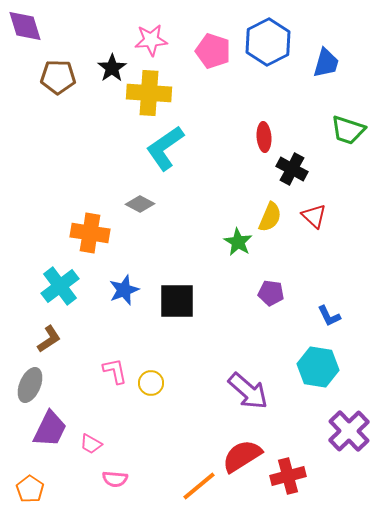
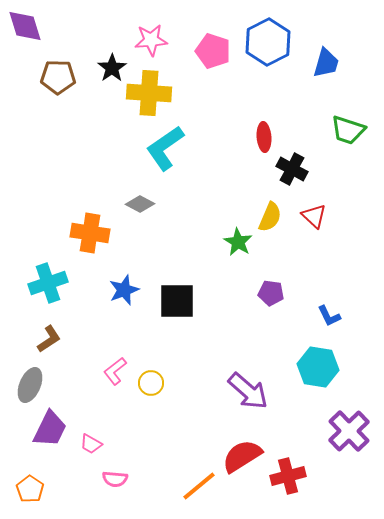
cyan cross: moved 12 px left, 3 px up; rotated 18 degrees clockwise
pink L-shape: rotated 116 degrees counterclockwise
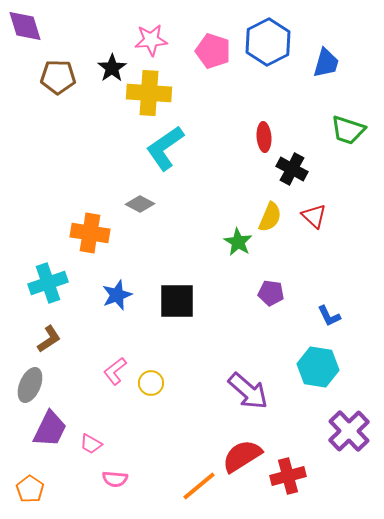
blue star: moved 7 px left, 5 px down
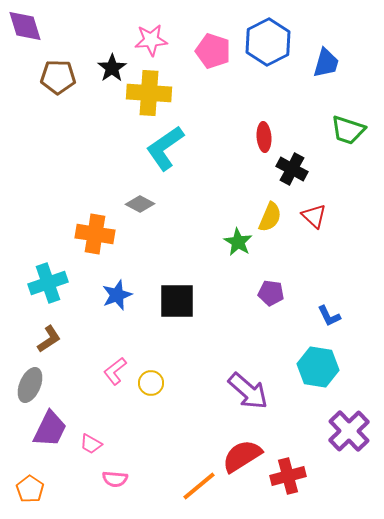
orange cross: moved 5 px right, 1 px down
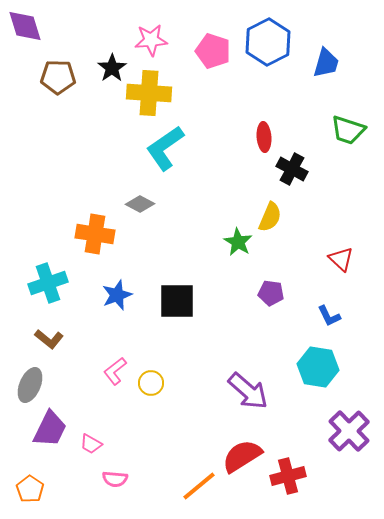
red triangle: moved 27 px right, 43 px down
brown L-shape: rotated 72 degrees clockwise
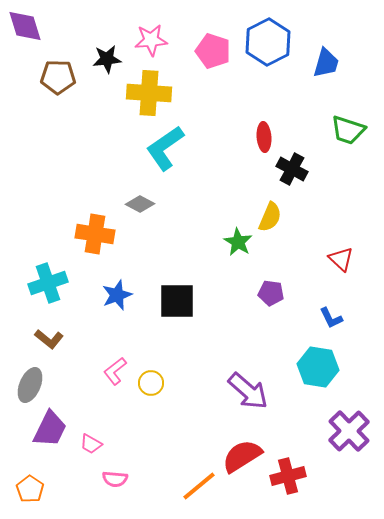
black star: moved 5 px left, 9 px up; rotated 28 degrees clockwise
blue L-shape: moved 2 px right, 2 px down
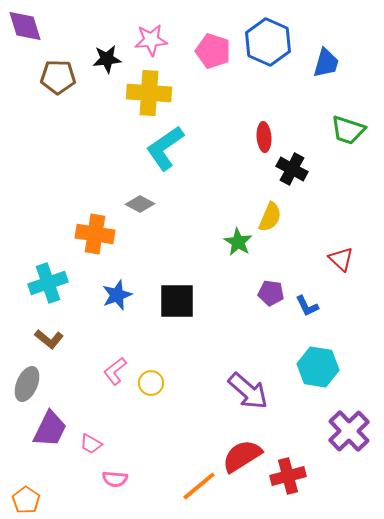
blue hexagon: rotated 9 degrees counterclockwise
blue L-shape: moved 24 px left, 12 px up
gray ellipse: moved 3 px left, 1 px up
orange pentagon: moved 4 px left, 11 px down
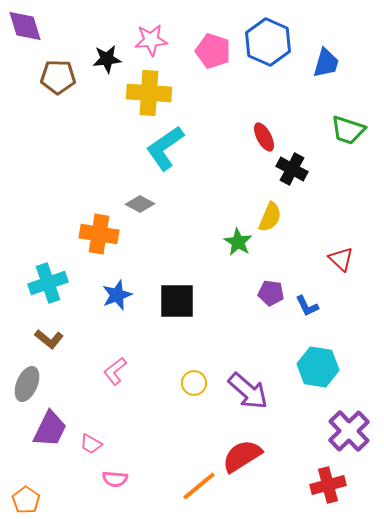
red ellipse: rotated 24 degrees counterclockwise
orange cross: moved 4 px right
yellow circle: moved 43 px right
red cross: moved 40 px right, 9 px down
